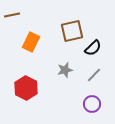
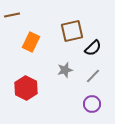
gray line: moved 1 px left, 1 px down
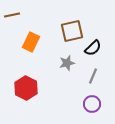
gray star: moved 2 px right, 7 px up
gray line: rotated 21 degrees counterclockwise
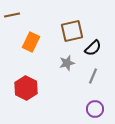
purple circle: moved 3 px right, 5 px down
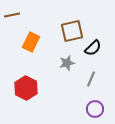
gray line: moved 2 px left, 3 px down
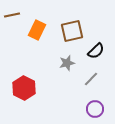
orange rectangle: moved 6 px right, 12 px up
black semicircle: moved 3 px right, 3 px down
gray line: rotated 21 degrees clockwise
red hexagon: moved 2 px left
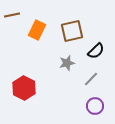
purple circle: moved 3 px up
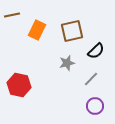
red hexagon: moved 5 px left, 3 px up; rotated 15 degrees counterclockwise
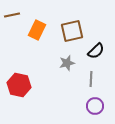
gray line: rotated 42 degrees counterclockwise
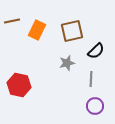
brown line: moved 6 px down
